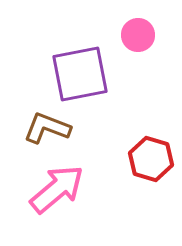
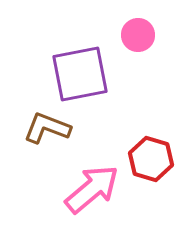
pink arrow: moved 35 px right
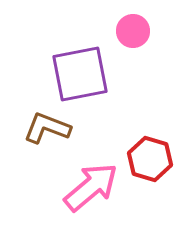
pink circle: moved 5 px left, 4 px up
red hexagon: moved 1 px left
pink arrow: moved 1 px left, 2 px up
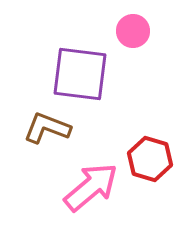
purple square: rotated 18 degrees clockwise
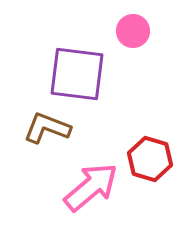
purple square: moved 3 px left
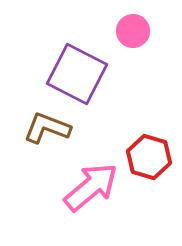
purple square: rotated 20 degrees clockwise
red hexagon: moved 1 px left, 2 px up
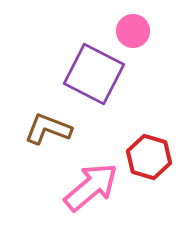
purple square: moved 17 px right
brown L-shape: moved 1 px right, 1 px down
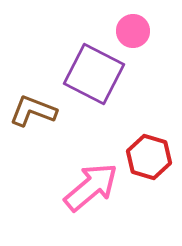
brown L-shape: moved 15 px left, 18 px up
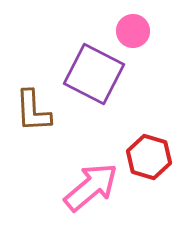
brown L-shape: rotated 114 degrees counterclockwise
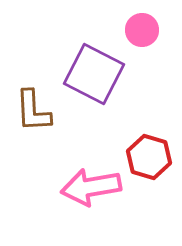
pink circle: moved 9 px right, 1 px up
pink arrow: rotated 150 degrees counterclockwise
